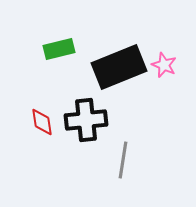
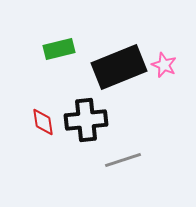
red diamond: moved 1 px right
gray line: rotated 63 degrees clockwise
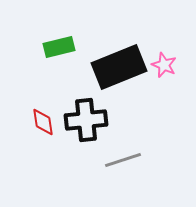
green rectangle: moved 2 px up
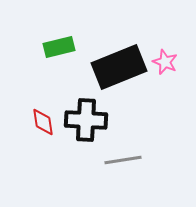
pink star: moved 1 px right, 3 px up
black cross: rotated 9 degrees clockwise
gray line: rotated 9 degrees clockwise
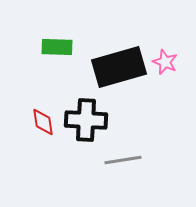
green rectangle: moved 2 px left; rotated 16 degrees clockwise
black rectangle: rotated 6 degrees clockwise
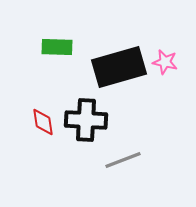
pink star: rotated 10 degrees counterclockwise
gray line: rotated 12 degrees counterclockwise
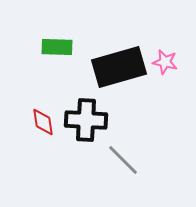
gray line: rotated 66 degrees clockwise
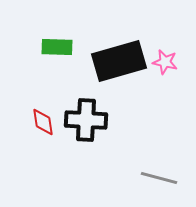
black rectangle: moved 6 px up
gray line: moved 36 px right, 18 px down; rotated 30 degrees counterclockwise
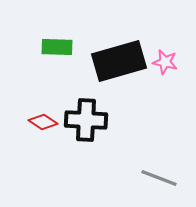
red diamond: rotated 48 degrees counterclockwise
gray line: rotated 6 degrees clockwise
